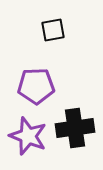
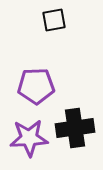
black square: moved 1 px right, 10 px up
purple star: moved 1 px right, 2 px down; rotated 24 degrees counterclockwise
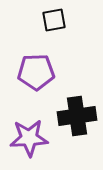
purple pentagon: moved 14 px up
black cross: moved 2 px right, 12 px up
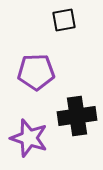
black square: moved 10 px right
purple star: rotated 21 degrees clockwise
